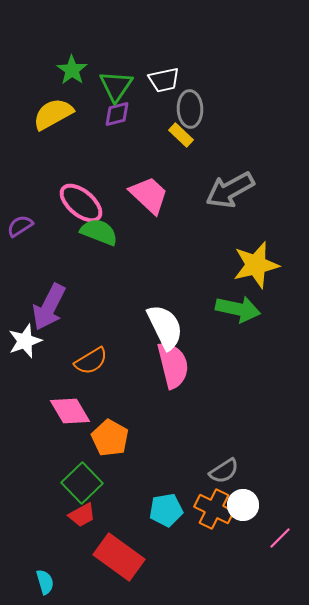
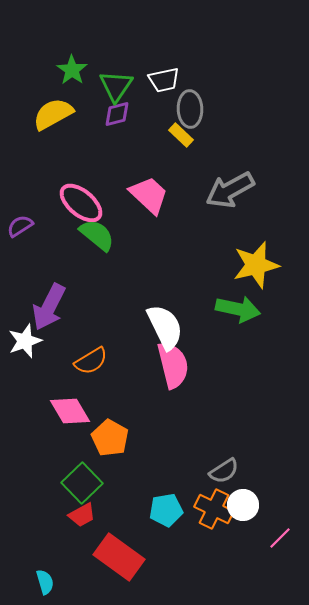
green semicircle: moved 2 px left, 3 px down; rotated 18 degrees clockwise
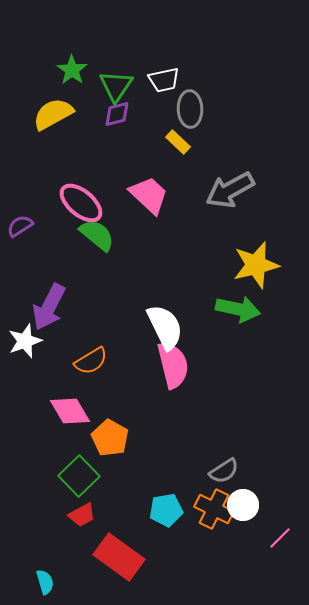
yellow rectangle: moved 3 px left, 7 px down
green square: moved 3 px left, 7 px up
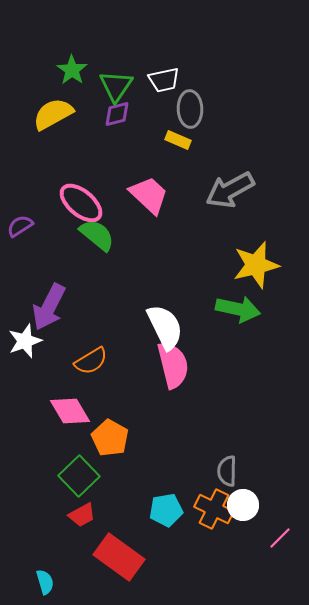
yellow rectangle: moved 2 px up; rotated 20 degrees counterclockwise
gray semicircle: moved 3 px right; rotated 124 degrees clockwise
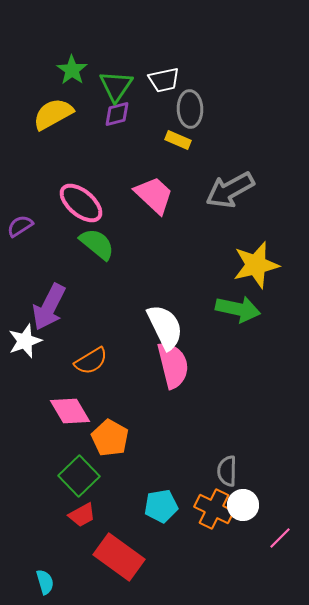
pink trapezoid: moved 5 px right
green semicircle: moved 9 px down
cyan pentagon: moved 5 px left, 4 px up
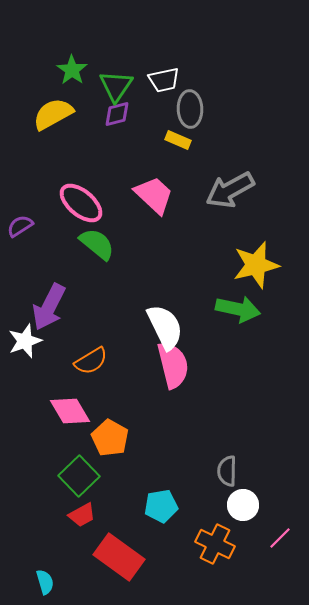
orange cross: moved 1 px right, 35 px down
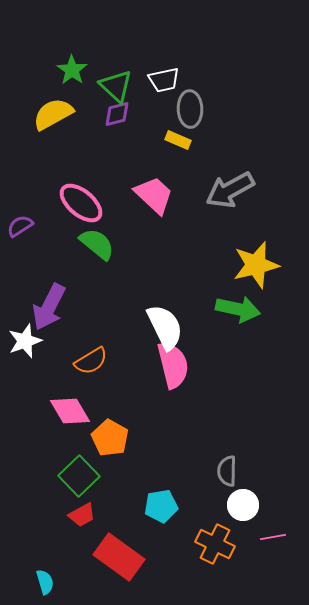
green triangle: rotated 21 degrees counterclockwise
pink line: moved 7 px left, 1 px up; rotated 35 degrees clockwise
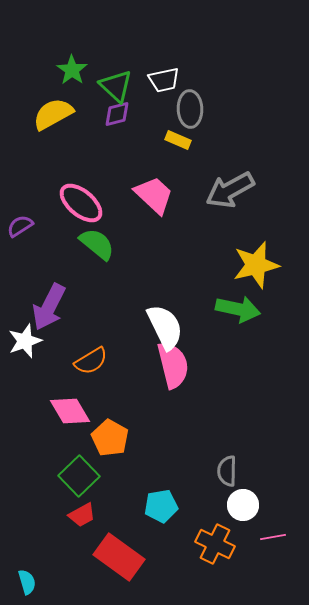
cyan semicircle: moved 18 px left
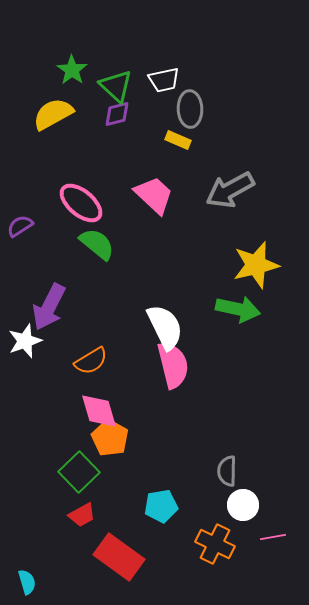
pink diamond: moved 29 px right; rotated 15 degrees clockwise
green square: moved 4 px up
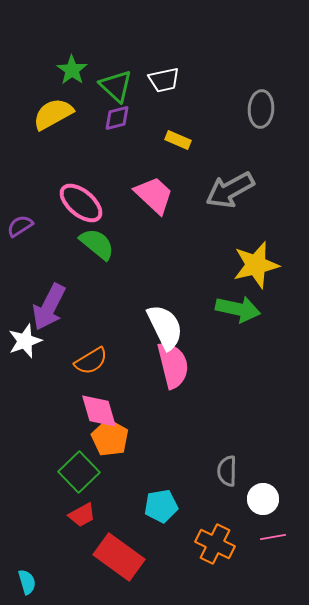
gray ellipse: moved 71 px right; rotated 6 degrees clockwise
purple diamond: moved 4 px down
white circle: moved 20 px right, 6 px up
